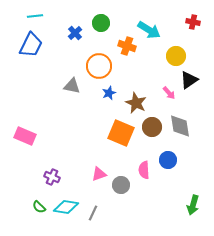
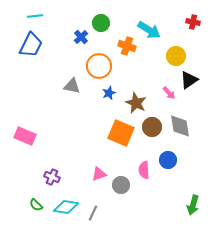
blue cross: moved 6 px right, 4 px down
green semicircle: moved 3 px left, 2 px up
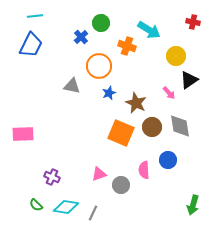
pink rectangle: moved 2 px left, 2 px up; rotated 25 degrees counterclockwise
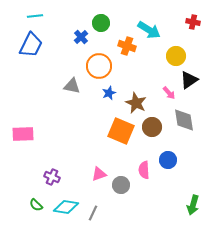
gray diamond: moved 4 px right, 6 px up
orange square: moved 2 px up
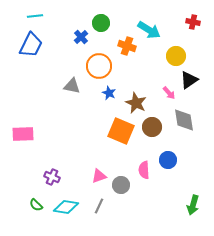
blue star: rotated 24 degrees counterclockwise
pink triangle: moved 2 px down
gray line: moved 6 px right, 7 px up
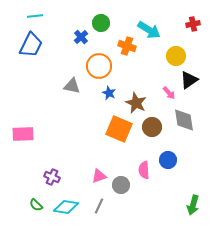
red cross: moved 2 px down; rotated 24 degrees counterclockwise
orange square: moved 2 px left, 2 px up
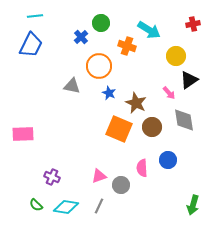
pink semicircle: moved 2 px left, 2 px up
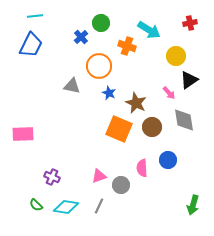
red cross: moved 3 px left, 1 px up
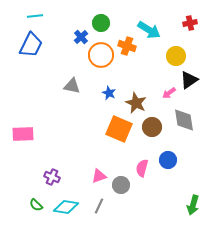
orange circle: moved 2 px right, 11 px up
pink arrow: rotated 96 degrees clockwise
pink semicircle: rotated 18 degrees clockwise
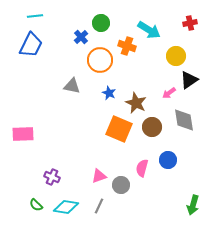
orange circle: moved 1 px left, 5 px down
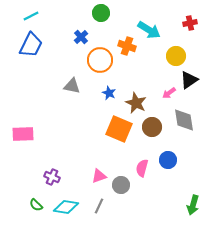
cyan line: moved 4 px left; rotated 21 degrees counterclockwise
green circle: moved 10 px up
